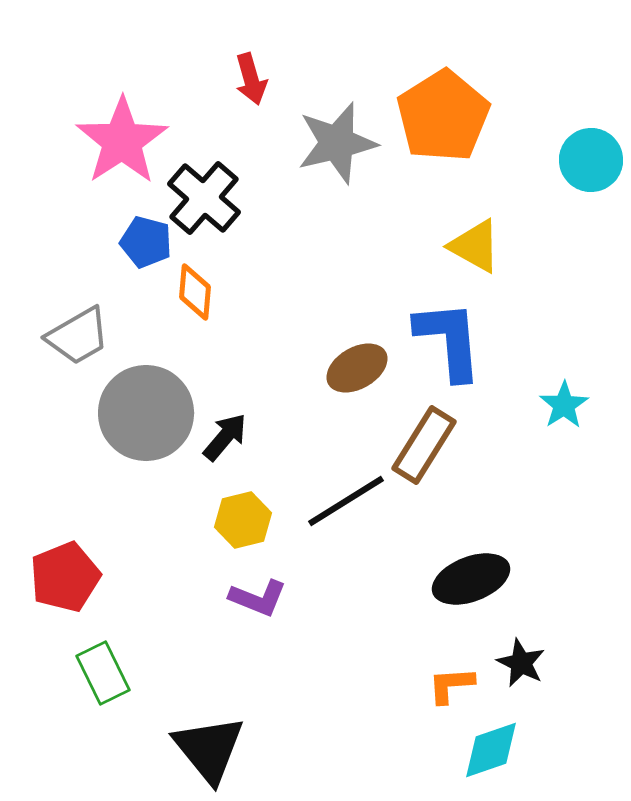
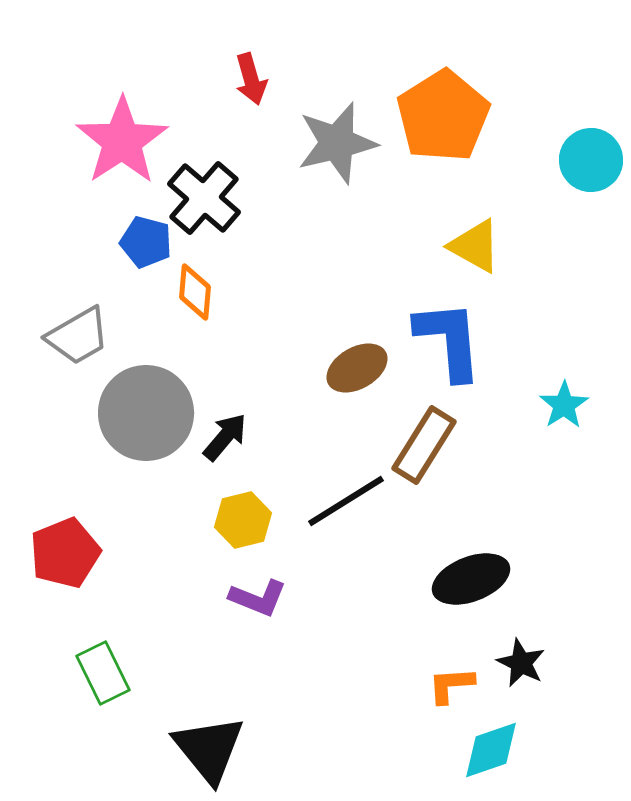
red pentagon: moved 24 px up
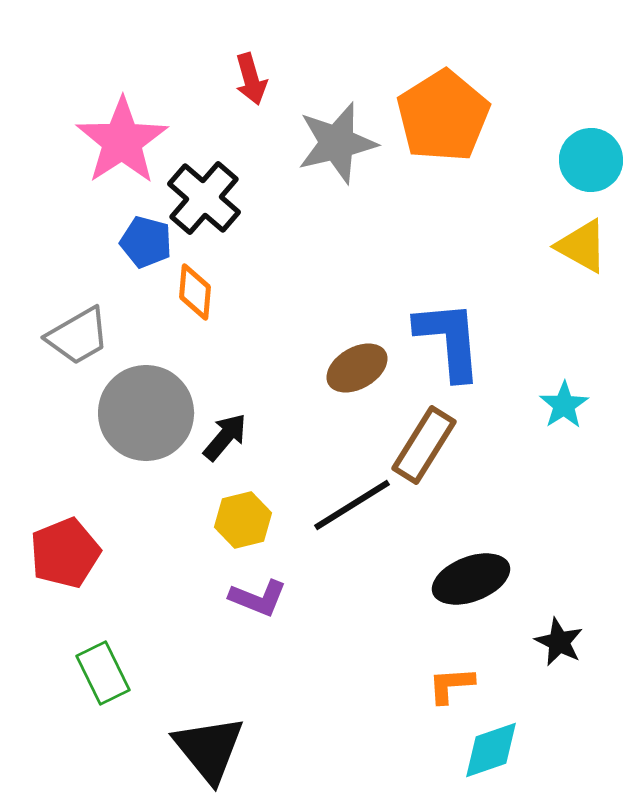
yellow triangle: moved 107 px right
black line: moved 6 px right, 4 px down
black star: moved 38 px right, 21 px up
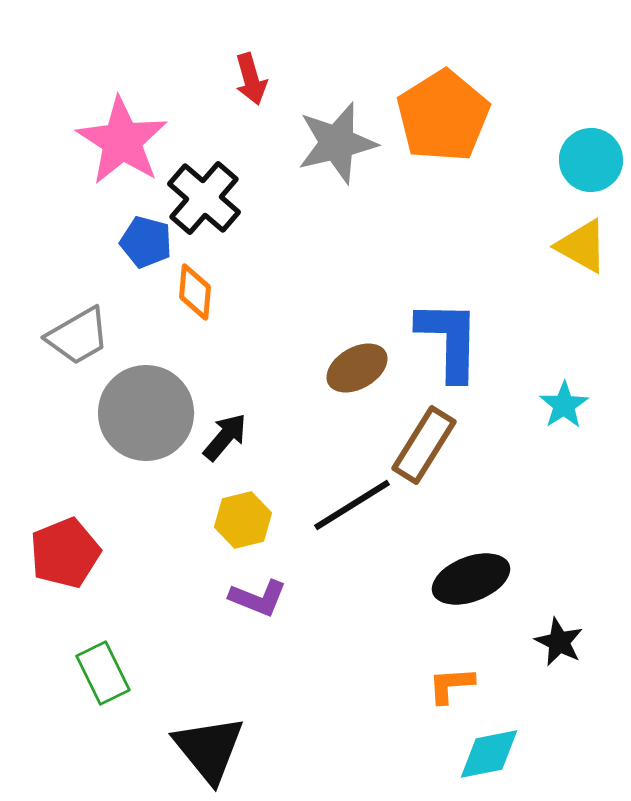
pink star: rotated 6 degrees counterclockwise
blue L-shape: rotated 6 degrees clockwise
cyan diamond: moved 2 px left, 4 px down; rotated 8 degrees clockwise
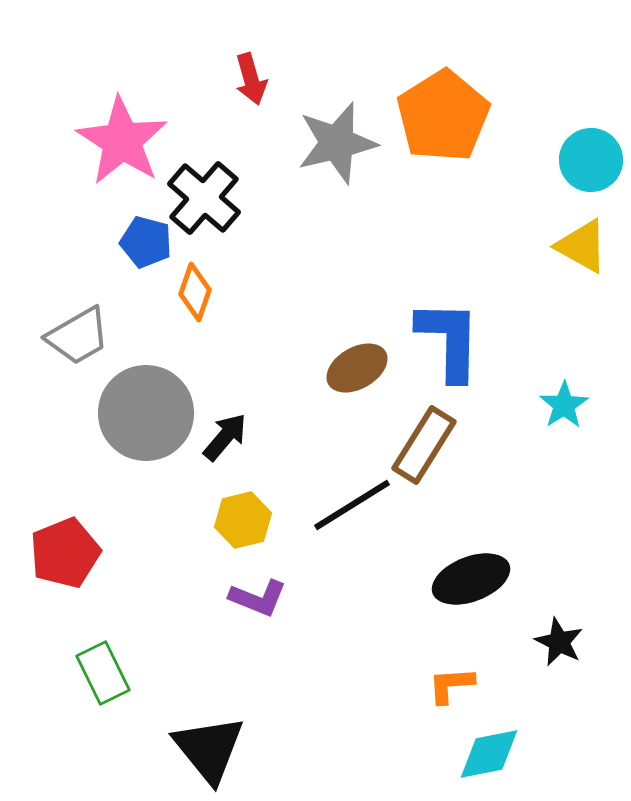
orange diamond: rotated 14 degrees clockwise
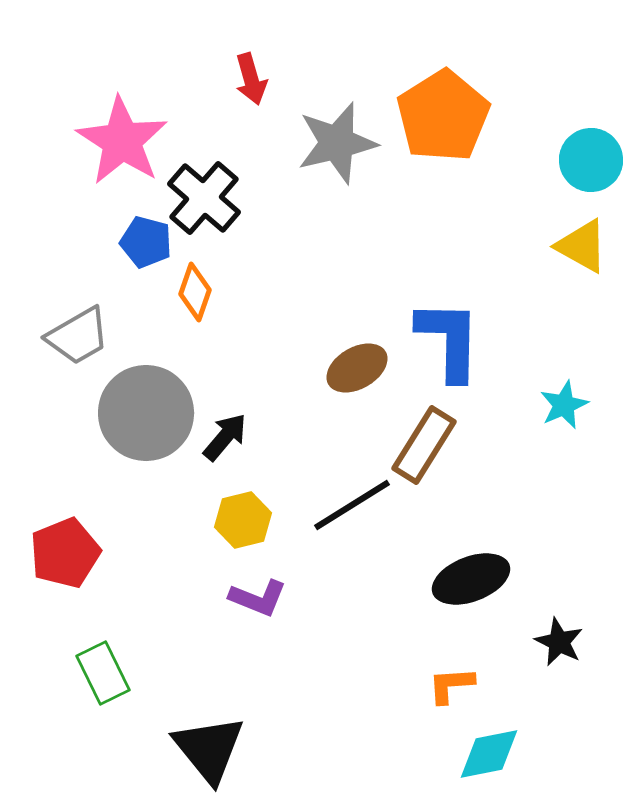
cyan star: rotated 9 degrees clockwise
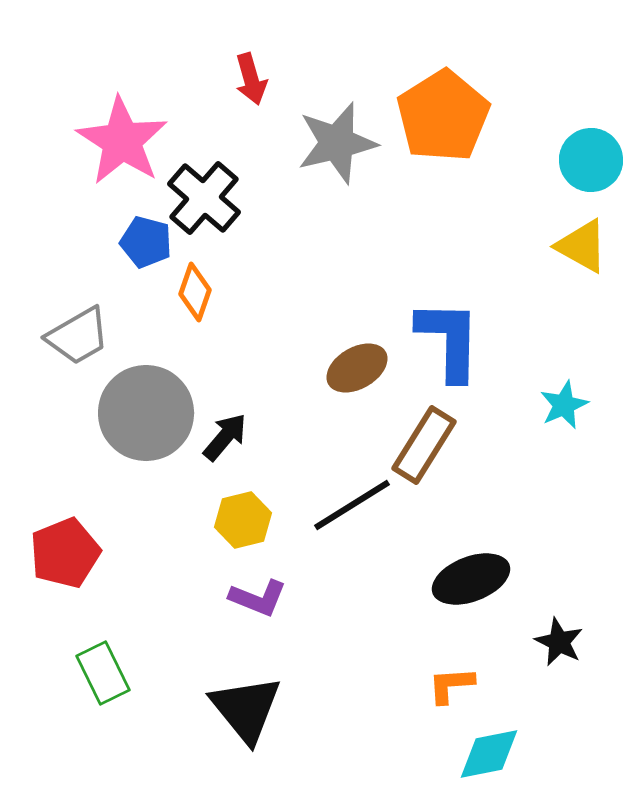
black triangle: moved 37 px right, 40 px up
